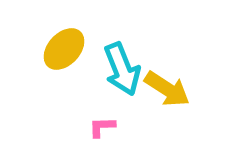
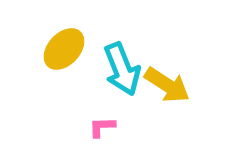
yellow arrow: moved 4 px up
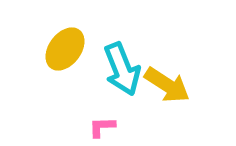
yellow ellipse: moved 1 px right; rotated 6 degrees counterclockwise
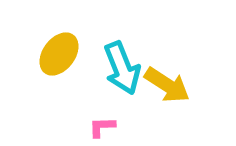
yellow ellipse: moved 6 px left, 5 px down
cyan arrow: moved 1 px up
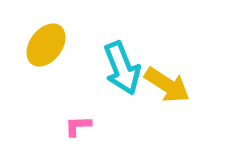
yellow ellipse: moved 13 px left, 9 px up
pink L-shape: moved 24 px left, 1 px up
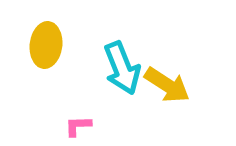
yellow ellipse: rotated 30 degrees counterclockwise
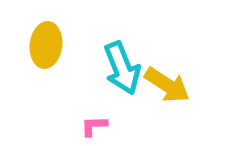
pink L-shape: moved 16 px right
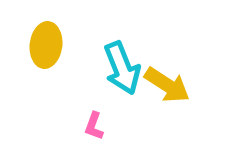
pink L-shape: rotated 68 degrees counterclockwise
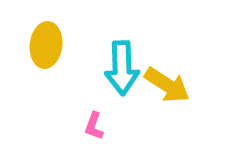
cyan arrow: rotated 20 degrees clockwise
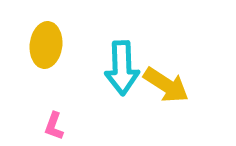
yellow arrow: moved 1 px left
pink L-shape: moved 40 px left
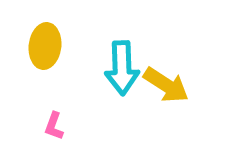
yellow ellipse: moved 1 px left, 1 px down
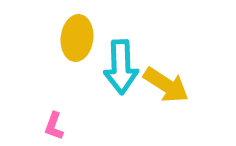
yellow ellipse: moved 32 px right, 8 px up
cyan arrow: moved 1 px left, 1 px up
